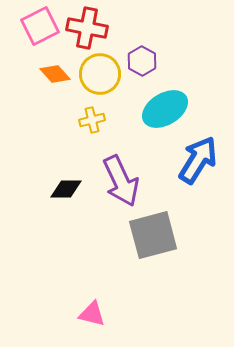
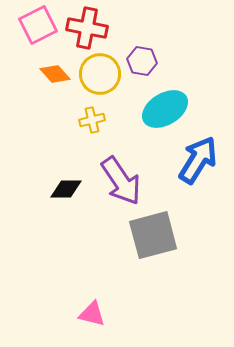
pink square: moved 2 px left, 1 px up
purple hexagon: rotated 20 degrees counterclockwise
purple arrow: rotated 9 degrees counterclockwise
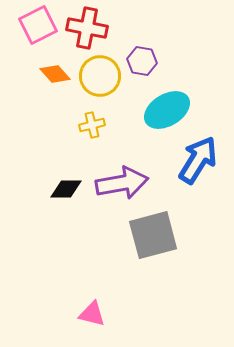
yellow circle: moved 2 px down
cyan ellipse: moved 2 px right, 1 px down
yellow cross: moved 5 px down
purple arrow: moved 1 px right, 2 px down; rotated 66 degrees counterclockwise
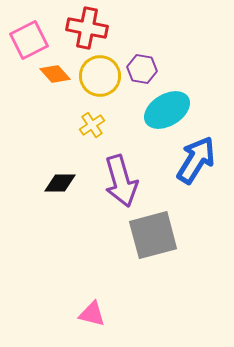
pink square: moved 9 px left, 15 px down
purple hexagon: moved 8 px down
yellow cross: rotated 20 degrees counterclockwise
blue arrow: moved 2 px left
purple arrow: moved 1 px left, 2 px up; rotated 84 degrees clockwise
black diamond: moved 6 px left, 6 px up
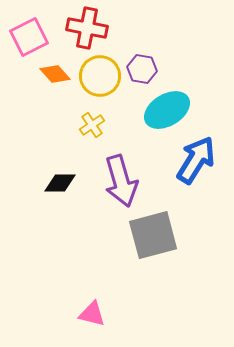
pink square: moved 3 px up
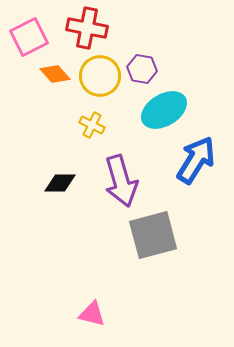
cyan ellipse: moved 3 px left
yellow cross: rotated 30 degrees counterclockwise
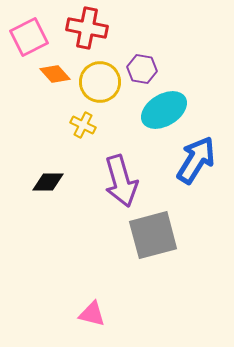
yellow circle: moved 6 px down
yellow cross: moved 9 px left
black diamond: moved 12 px left, 1 px up
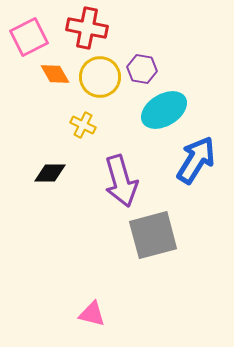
orange diamond: rotated 12 degrees clockwise
yellow circle: moved 5 px up
black diamond: moved 2 px right, 9 px up
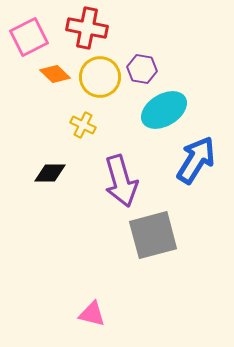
orange diamond: rotated 16 degrees counterclockwise
